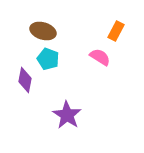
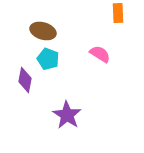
orange rectangle: moved 2 px right, 18 px up; rotated 30 degrees counterclockwise
pink semicircle: moved 3 px up
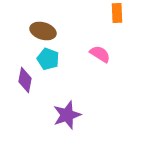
orange rectangle: moved 1 px left
purple star: rotated 20 degrees clockwise
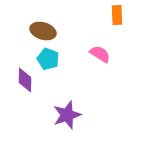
orange rectangle: moved 2 px down
purple diamond: rotated 10 degrees counterclockwise
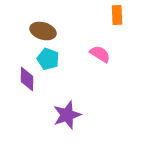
purple diamond: moved 2 px right, 1 px up
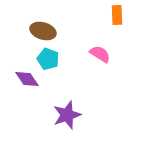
purple diamond: rotated 35 degrees counterclockwise
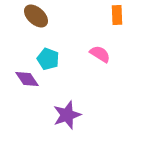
brown ellipse: moved 7 px left, 15 px up; rotated 25 degrees clockwise
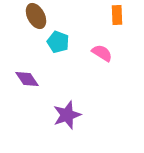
brown ellipse: rotated 20 degrees clockwise
pink semicircle: moved 2 px right, 1 px up
cyan pentagon: moved 10 px right, 17 px up
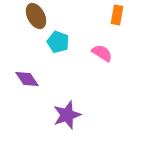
orange rectangle: rotated 12 degrees clockwise
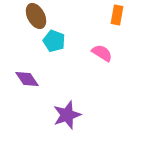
cyan pentagon: moved 4 px left, 1 px up
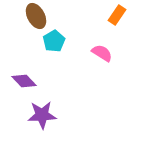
orange rectangle: rotated 24 degrees clockwise
cyan pentagon: rotated 20 degrees clockwise
purple diamond: moved 3 px left, 2 px down; rotated 10 degrees counterclockwise
purple star: moved 25 px left; rotated 16 degrees clockwise
